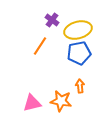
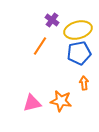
orange arrow: moved 4 px right, 3 px up
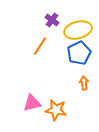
blue pentagon: rotated 15 degrees counterclockwise
orange star: moved 5 px left, 9 px down
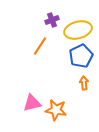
purple cross: rotated 32 degrees clockwise
blue pentagon: moved 2 px right, 3 px down
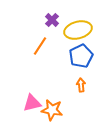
purple cross: rotated 24 degrees counterclockwise
orange arrow: moved 3 px left, 2 px down
orange star: moved 4 px left
